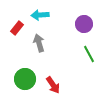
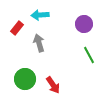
green line: moved 1 px down
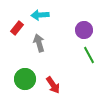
purple circle: moved 6 px down
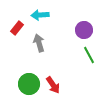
green circle: moved 4 px right, 5 px down
